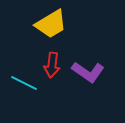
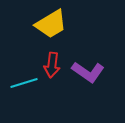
cyan line: rotated 44 degrees counterclockwise
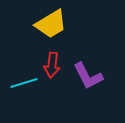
purple L-shape: moved 4 px down; rotated 28 degrees clockwise
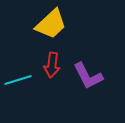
yellow trapezoid: rotated 12 degrees counterclockwise
cyan line: moved 6 px left, 3 px up
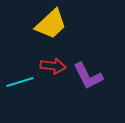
red arrow: moved 1 px right, 1 px down; rotated 90 degrees counterclockwise
cyan line: moved 2 px right, 2 px down
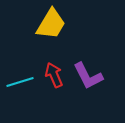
yellow trapezoid: rotated 16 degrees counterclockwise
red arrow: moved 1 px right, 9 px down; rotated 120 degrees counterclockwise
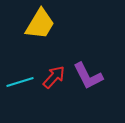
yellow trapezoid: moved 11 px left
red arrow: moved 2 px down; rotated 65 degrees clockwise
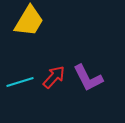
yellow trapezoid: moved 11 px left, 3 px up
purple L-shape: moved 2 px down
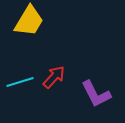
purple L-shape: moved 8 px right, 16 px down
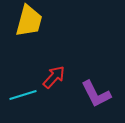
yellow trapezoid: rotated 16 degrees counterclockwise
cyan line: moved 3 px right, 13 px down
